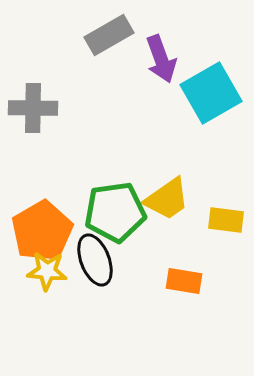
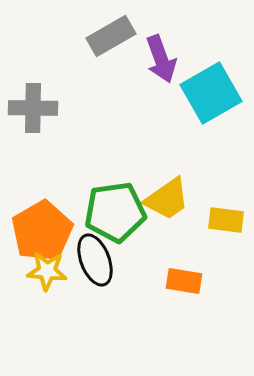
gray rectangle: moved 2 px right, 1 px down
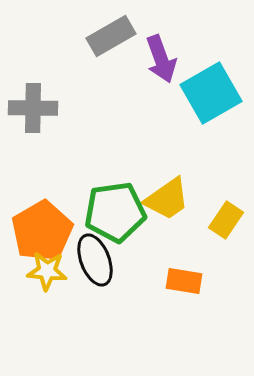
yellow rectangle: rotated 63 degrees counterclockwise
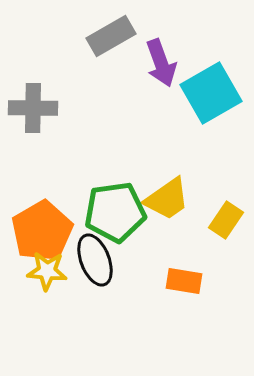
purple arrow: moved 4 px down
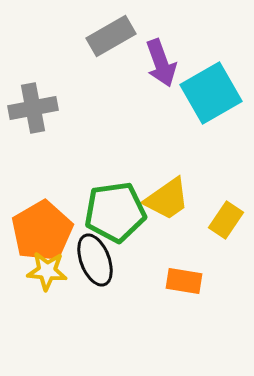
gray cross: rotated 12 degrees counterclockwise
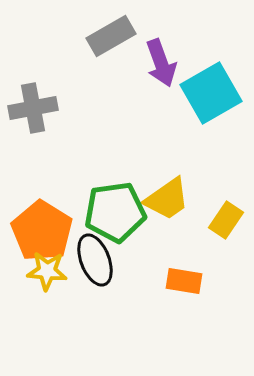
orange pentagon: rotated 10 degrees counterclockwise
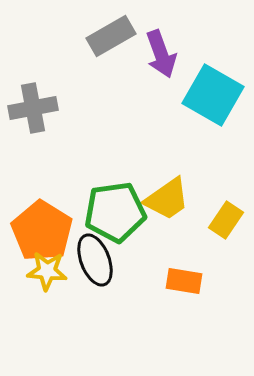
purple arrow: moved 9 px up
cyan square: moved 2 px right, 2 px down; rotated 30 degrees counterclockwise
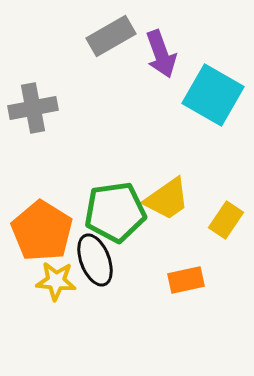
yellow star: moved 9 px right, 10 px down
orange rectangle: moved 2 px right, 1 px up; rotated 21 degrees counterclockwise
